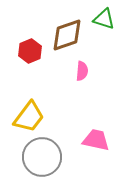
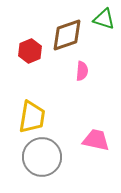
yellow trapezoid: moved 3 px right; rotated 28 degrees counterclockwise
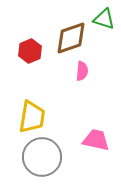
brown diamond: moved 4 px right, 3 px down
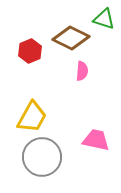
brown diamond: rotated 45 degrees clockwise
yellow trapezoid: rotated 20 degrees clockwise
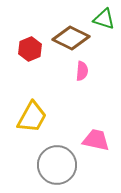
red hexagon: moved 2 px up
gray circle: moved 15 px right, 8 px down
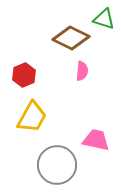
red hexagon: moved 6 px left, 26 px down
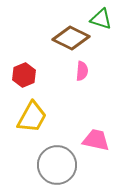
green triangle: moved 3 px left
